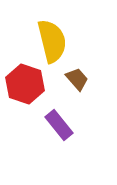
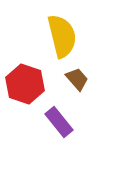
yellow semicircle: moved 10 px right, 5 px up
purple rectangle: moved 3 px up
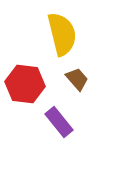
yellow semicircle: moved 2 px up
red hexagon: rotated 12 degrees counterclockwise
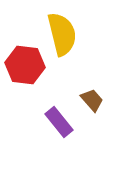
brown trapezoid: moved 15 px right, 21 px down
red hexagon: moved 19 px up
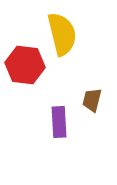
brown trapezoid: rotated 125 degrees counterclockwise
purple rectangle: rotated 36 degrees clockwise
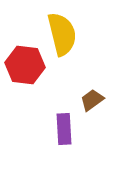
brown trapezoid: rotated 40 degrees clockwise
purple rectangle: moved 5 px right, 7 px down
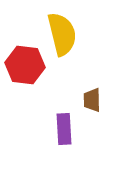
brown trapezoid: rotated 55 degrees counterclockwise
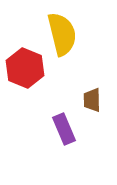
red hexagon: moved 3 px down; rotated 15 degrees clockwise
purple rectangle: rotated 20 degrees counterclockwise
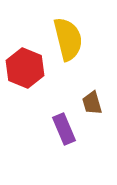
yellow semicircle: moved 6 px right, 5 px down
brown trapezoid: moved 3 px down; rotated 15 degrees counterclockwise
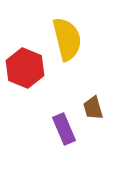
yellow semicircle: moved 1 px left
brown trapezoid: moved 1 px right, 5 px down
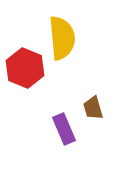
yellow semicircle: moved 5 px left, 1 px up; rotated 9 degrees clockwise
